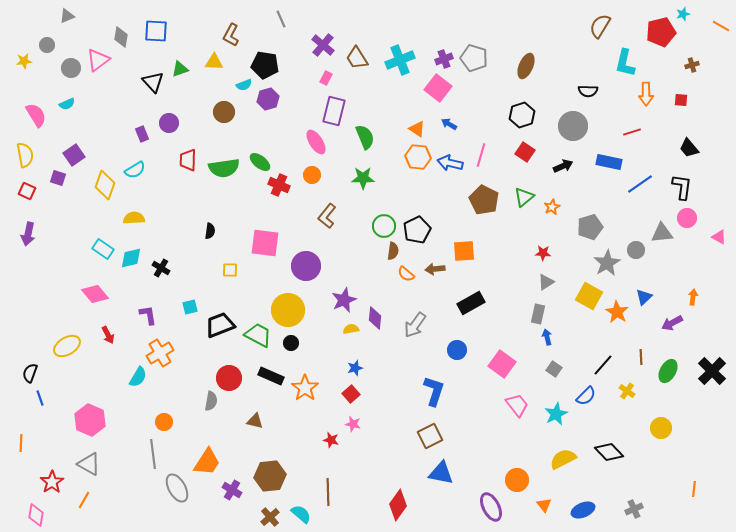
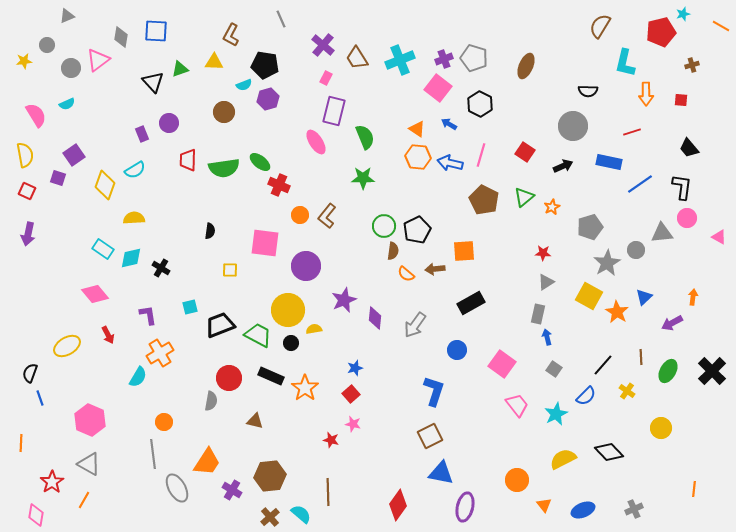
black hexagon at (522, 115): moved 42 px left, 11 px up; rotated 15 degrees counterclockwise
orange circle at (312, 175): moved 12 px left, 40 px down
yellow semicircle at (351, 329): moved 37 px left
purple ellipse at (491, 507): moved 26 px left; rotated 40 degrees clockwise
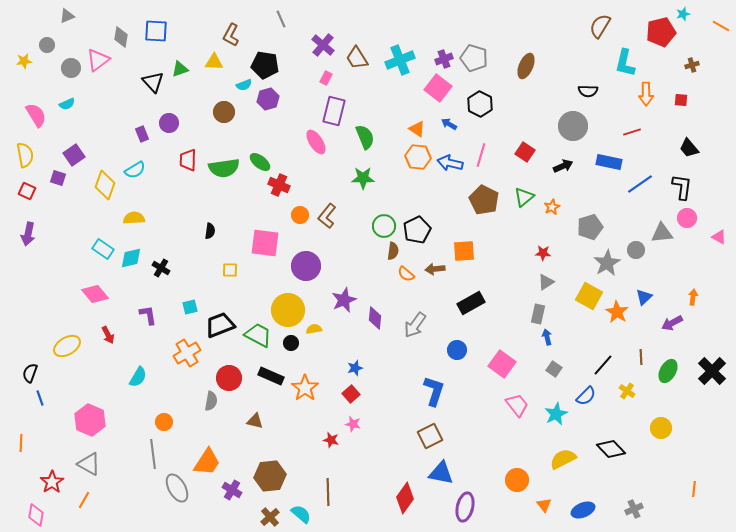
orange cross at (160, 353): moved 27 px right
black diamond at (609, 452): moved 2 px right, 3 px up
red diamond at (398, 505): moved 7 px right, 7 px up
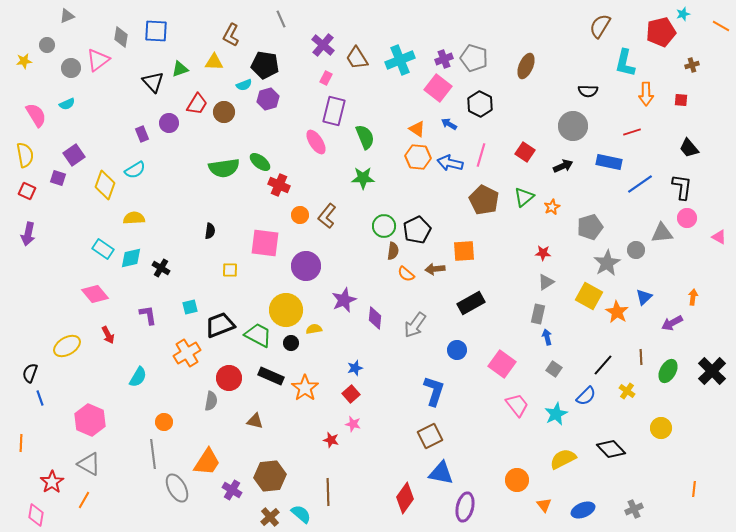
red trapezoid at (188, 160): moved 9 px right, 56 px up; rotated 150 degrees counterclockwise
yellow circle at (288, 310): moved 2 px left
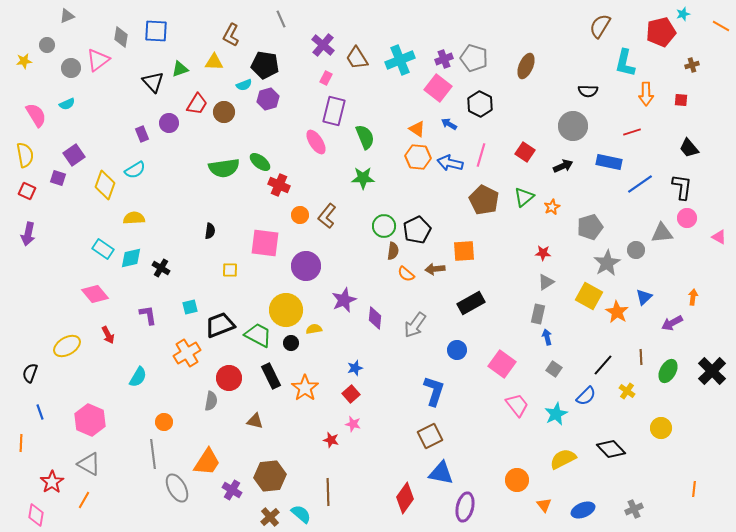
black rectangle at (271, 376): rotated 40 degrees clockwise
blue line at (40, 398): moved 14 px down
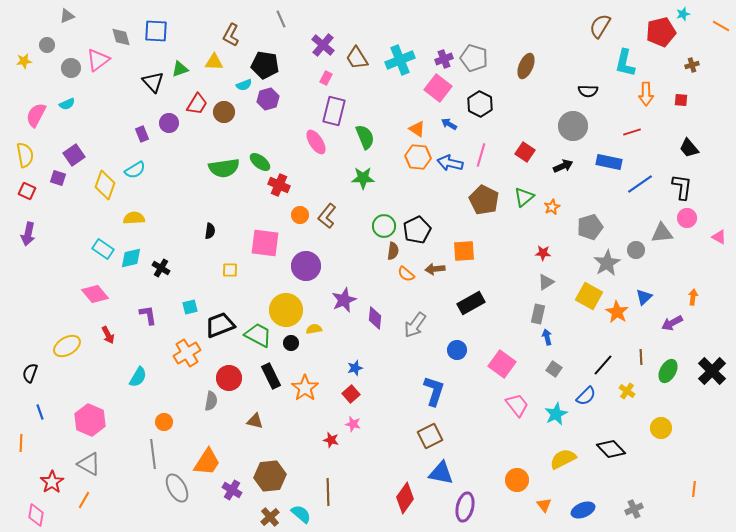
gray diamond at (121, 37): rotated 25 degrees counterclockwise
pink semicircle at (36, 115): rotated 120 degrees counterclockwise
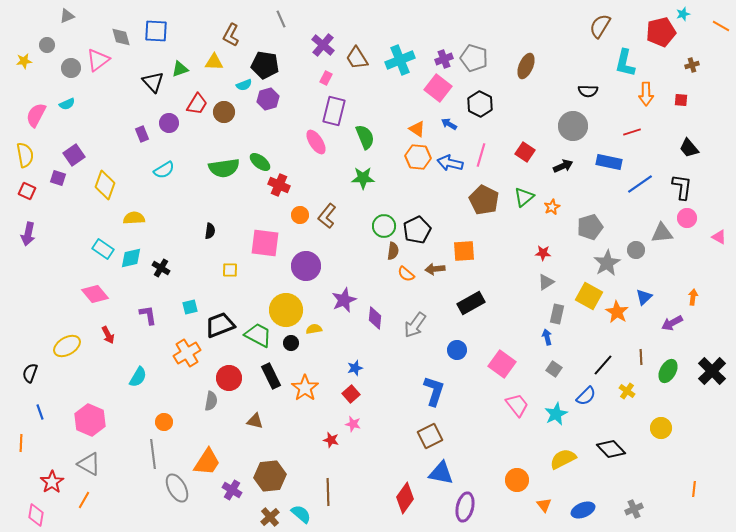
cyan semicircle at (135, 170): moved 29 px right
gray rectangle at (538, 314): moved 19 px right
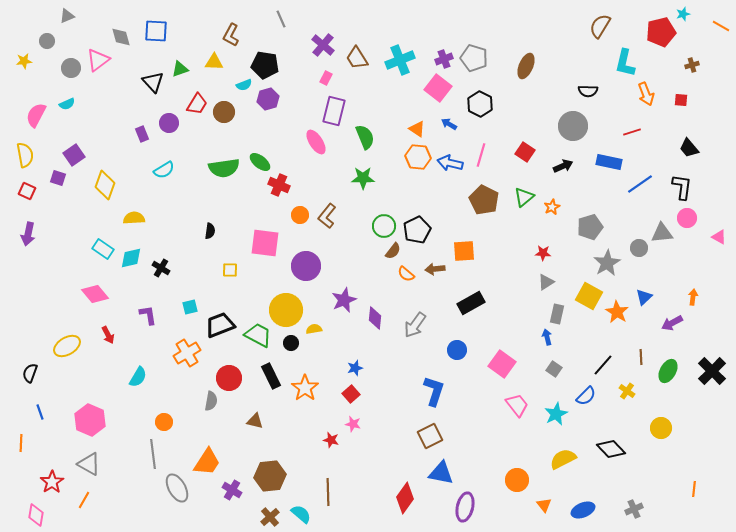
gray circle at (47, 45): moved 4 px up
orange arrow at (646, 94): rotated 20 degrees counterclockwise
gray circle at (636, 250): moved 3 px right, 2 px up
brown semicircle at (393, 251): rotated 30 degrees clockwise
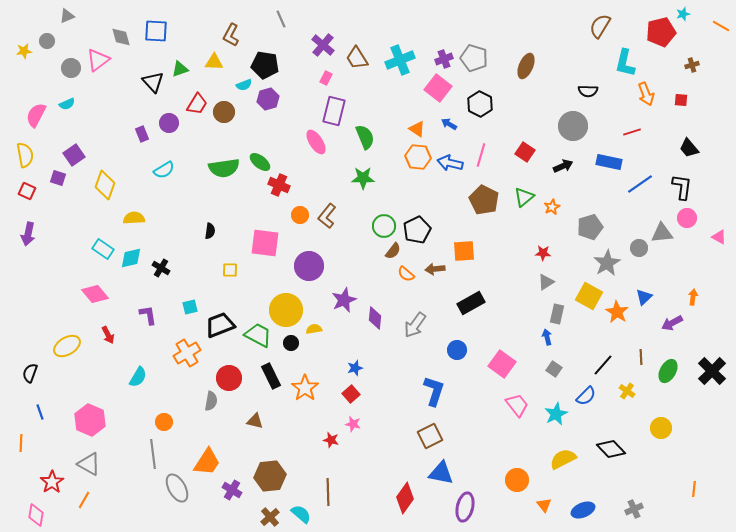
yellow star at (24, 61): moved 10 px up
purple circle at (306, 266): moved 3 px right
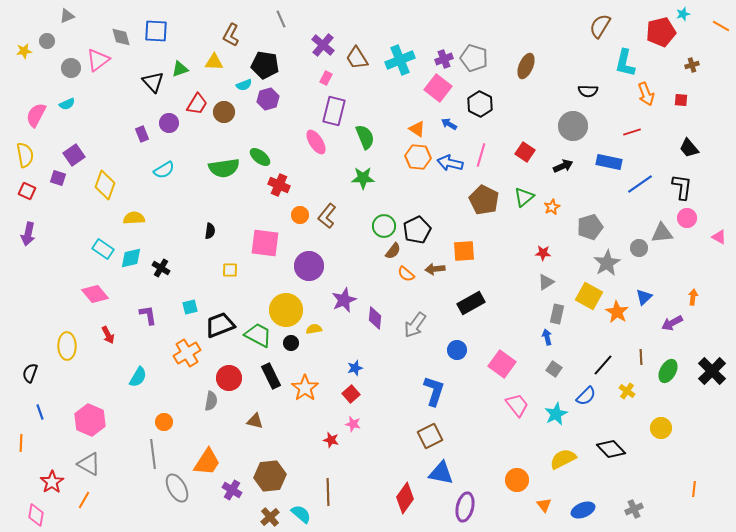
green ellipse at (260, 162): moved 5 px up
yellow ellipse at (67, 346): rotated 60 degrees counterclockwise
